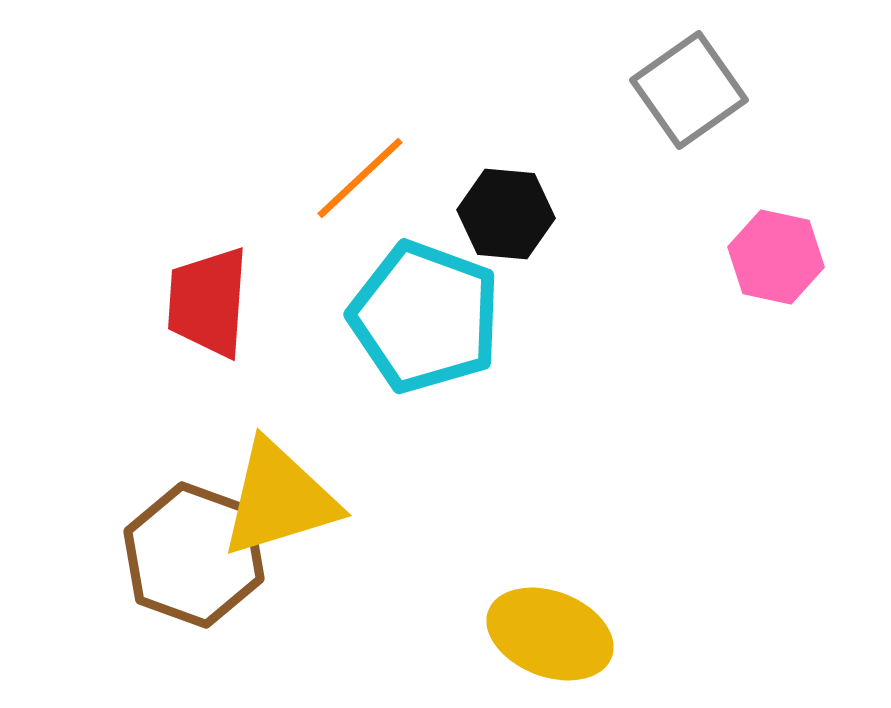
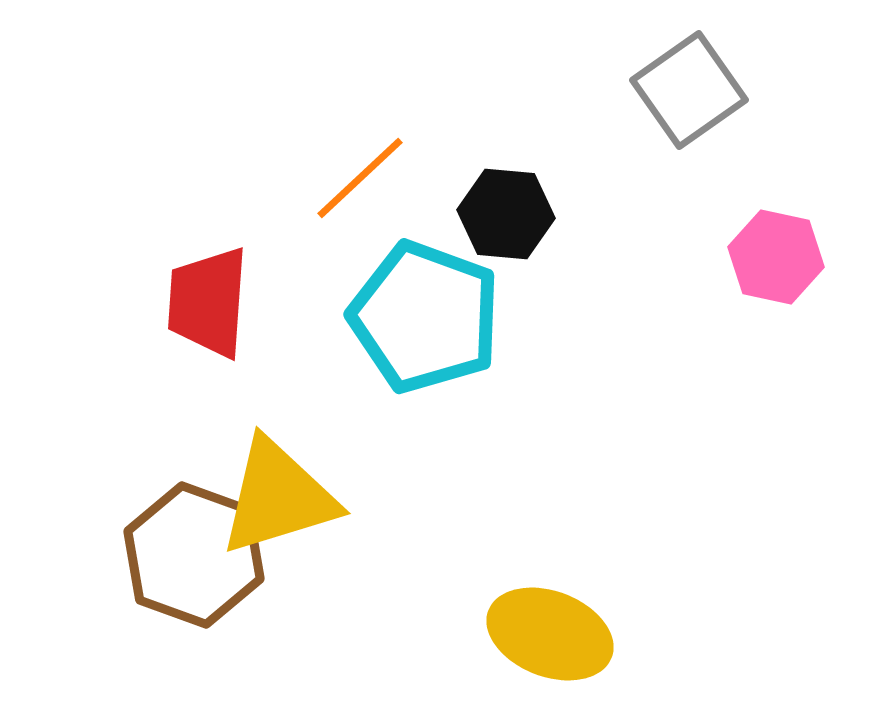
yellow triangle: moved 1 px left, 2 px up
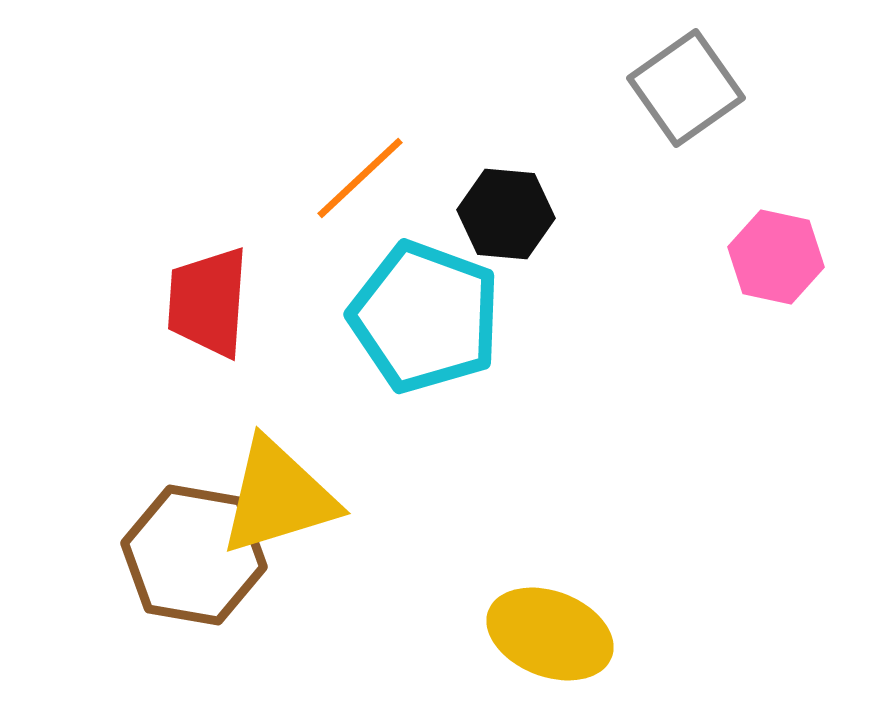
gray square: moved 3 px left, 2 px up
brown hexagon: rotated 10 degrees counterclockwise
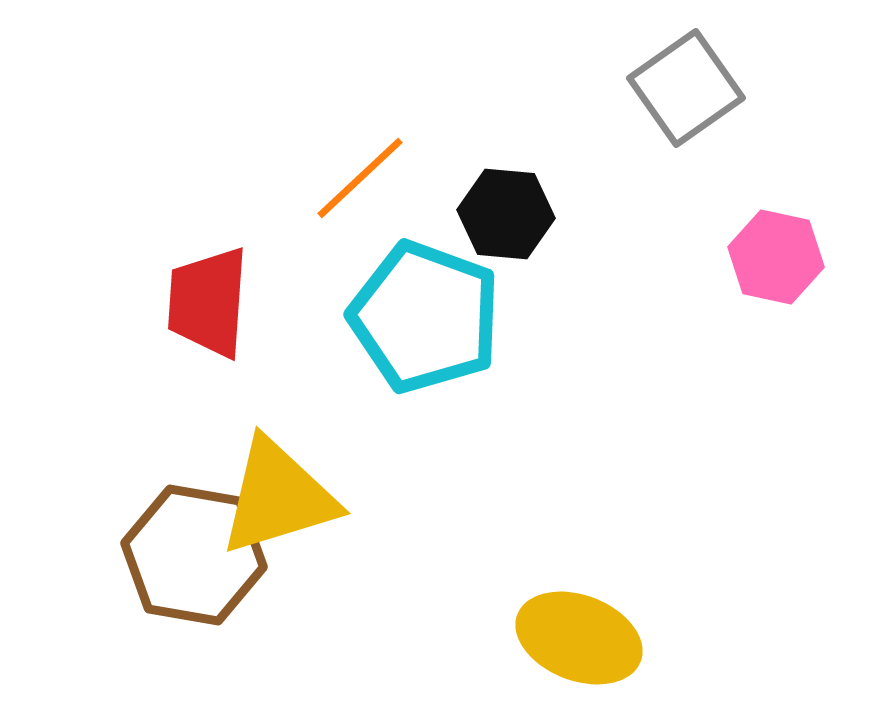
yellow ellipse: moved 29 px right, 4 px down
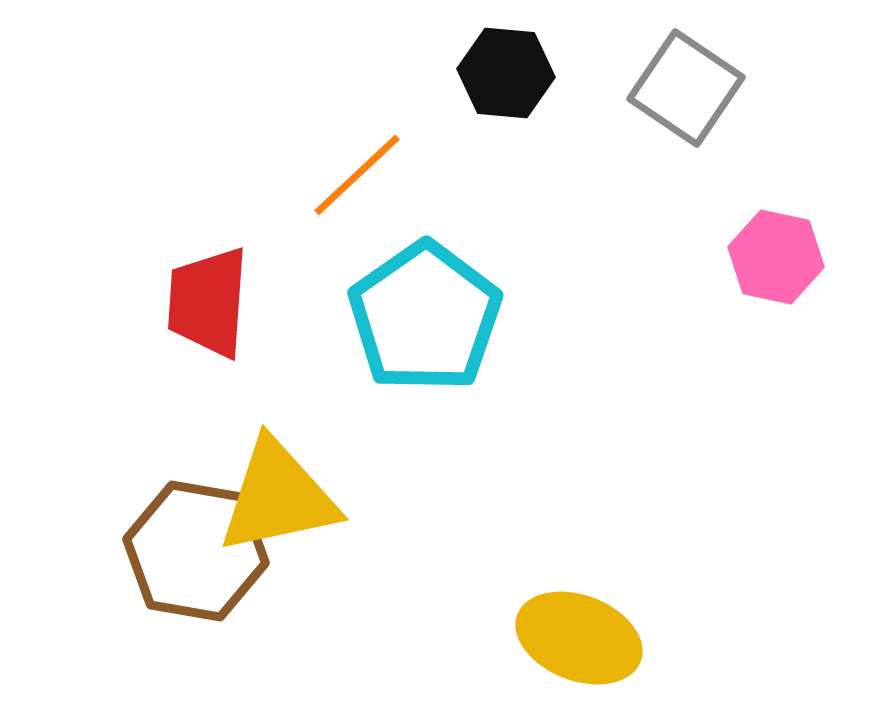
gray square: rotated 21 degrees counterclockwise
orange line: moved 3 px left, 3 px up
black hexagon: moved 141 px up
cyan pentagon: rotated 17 degrees clockwise
yellow triangle: rotated 5 degrees clockwise
brown hexagon: moved 2 px right, 4 px up
